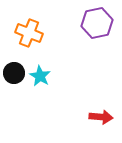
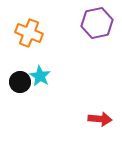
black circle: moved 6 px right, 9 px down
red arrow: moved 1 px left, 2 px down
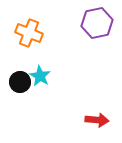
red arrow: moved 3 px left, 1 px down
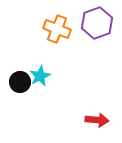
purple hexagon: rotated 8 degrees counterclockwise
orange cross: moved 28 px right, 4 px up
cyan star: rotated 15 degrees clockwise
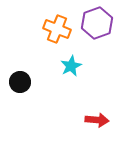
cyan star: moved 31 px right, 10 px up
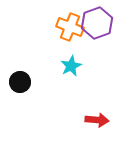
orange cross: moved 13 px right, 2 px up
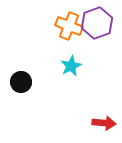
orange cross: moved 1 px left, 1 px up
black circle: moved 1 px right
red arrow: moved 7 px right, 3 px down
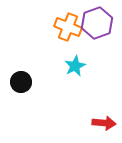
orange cross: moved 1 px left, 1 px down
cyan star: moved 4 px right
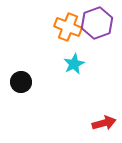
cyan star: moved 1 px left, 2 px up
red arrow: rotated 20 degrees counterclockwise
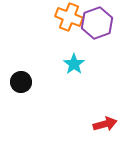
orange cross: moved 1 px right, 10 px up
cyan star: rotated 10 degrees counterclockwise
red arrow: moved 1 px right, 1 px down
